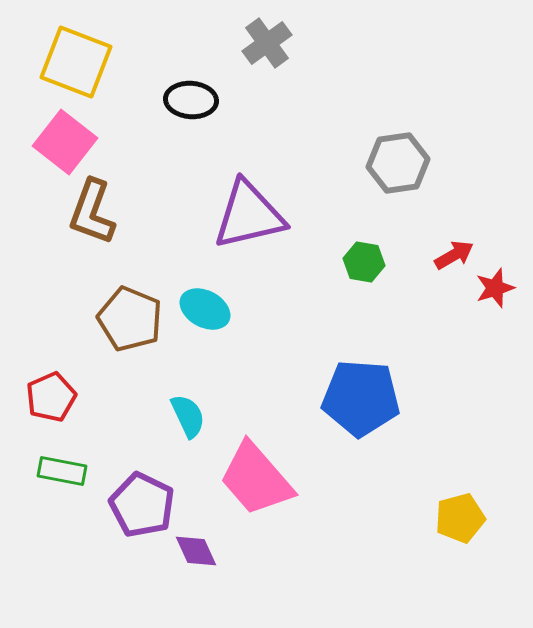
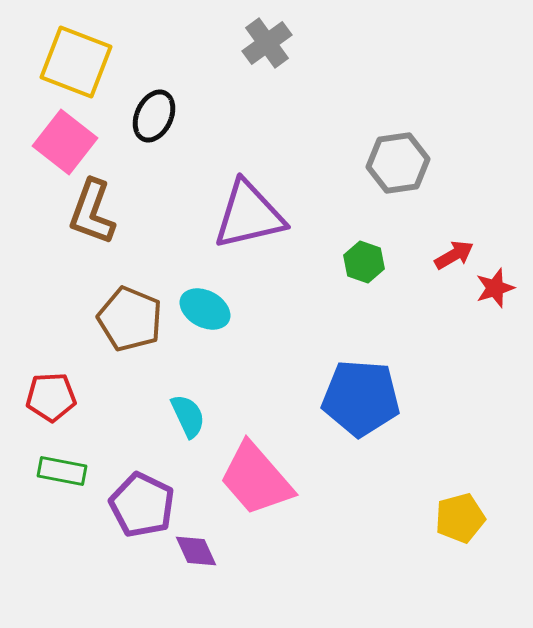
black ellipse: moved 37 px left, 16 px down; rotated 69 degrees counterclockwise
green hexagon: rotated 9 degrees clockwise
red pentagon: rotated 21 degrees clockwise
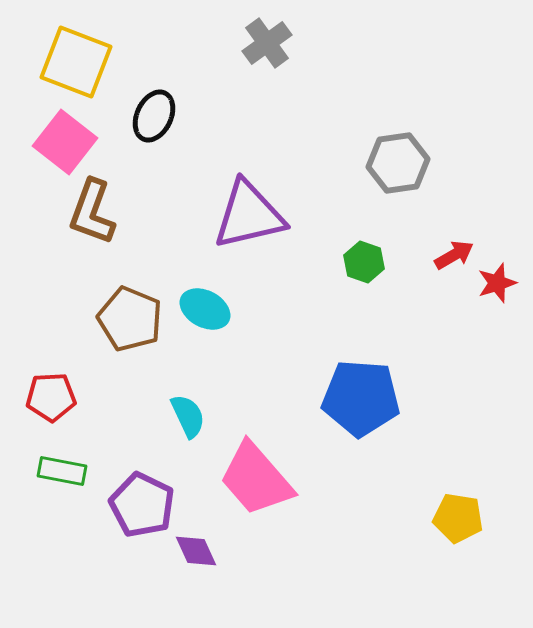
red star: moved 2 px right, 5 px up
yellow pentagon: moved 2 px left; rotated 24 degrees clockwise
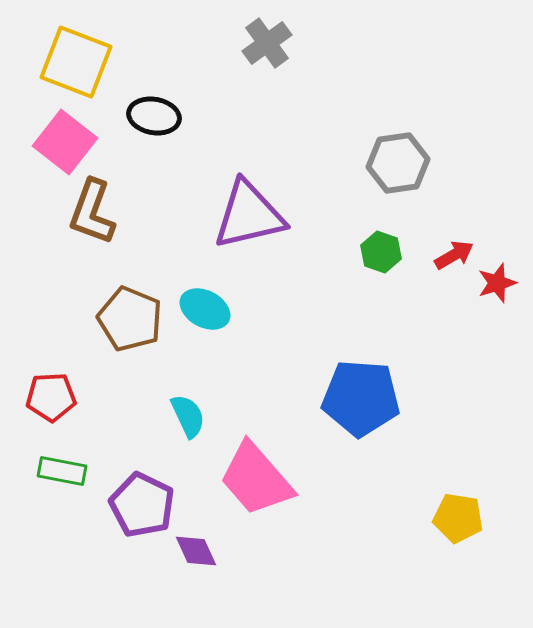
black ellipse: rotated 75 degrees clockwise
green hexagon: moved 17 px right, 10 px up
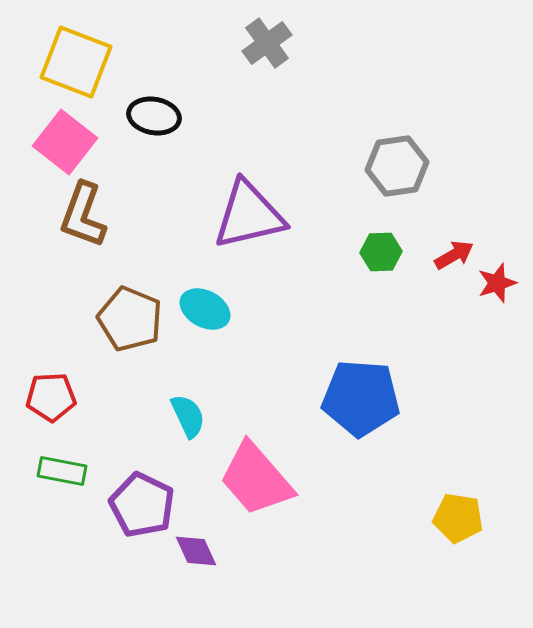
gray hexagon: moved 1 px left, 3 px down
brown L-shape: moved 9 px left, 3 px down
green hexagon: rotated 21 degrees counterclockwise
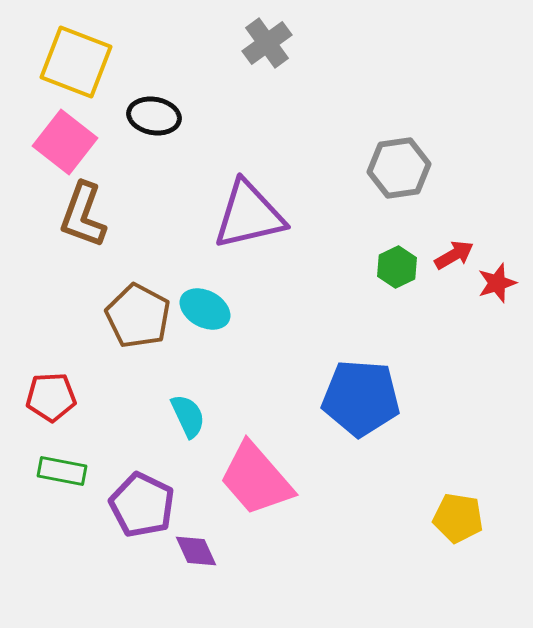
gray hexagon: moved 2 px right, 2 px down
green hexagon: moved 16 px right, 15 px down; rotated 24 degrees counterclockwise
brown pentagon: moved 8 px right, 3 px up; rotated 6 degrees clockwise
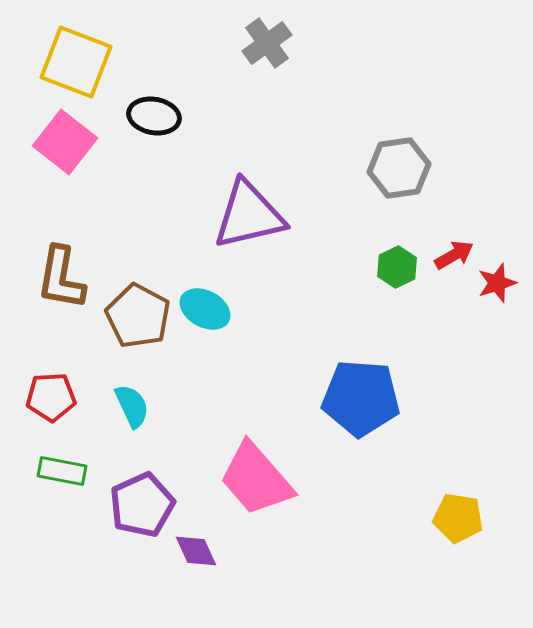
brown L-shape: moved 22 px left, 63 px down; rotated 10 degrees counterclockwise
cyan semicircle: moved 56 px left, 10 px up
purple pentagon: rotated 22 degrees clockwise
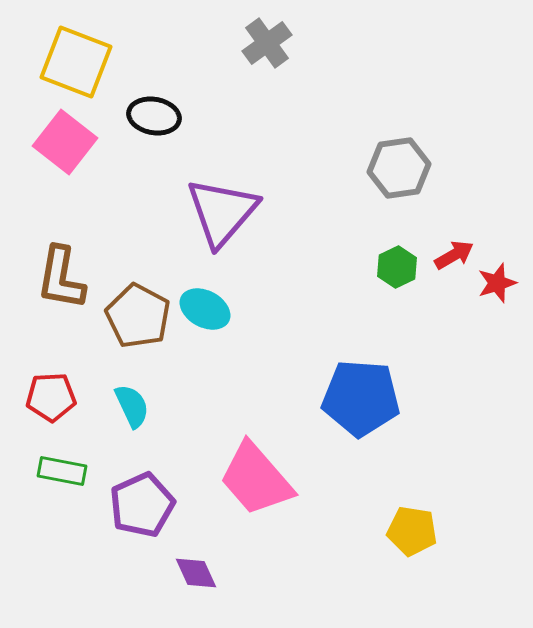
purple triangle: moved 27 px left, 3 px up; rotated 36 degrees counterclockwise
yellow pentagon: moved 46 px left, 13 px down
purple diamond: moved 22 px down
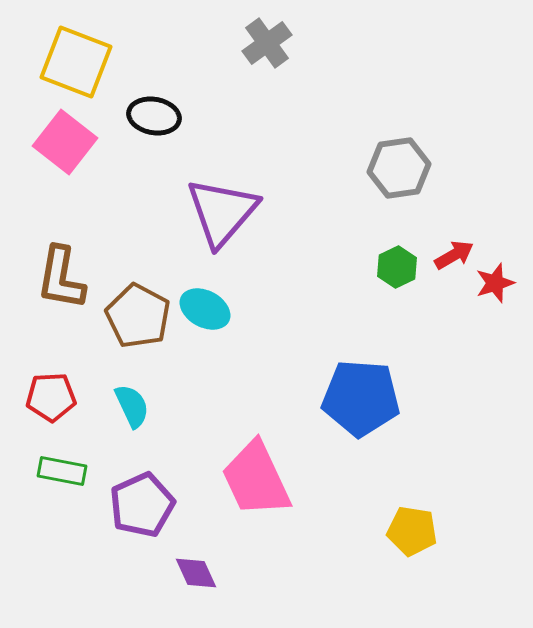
red star: moved 2 px left
pink trapezoid: rotated 16 degrees clockwise
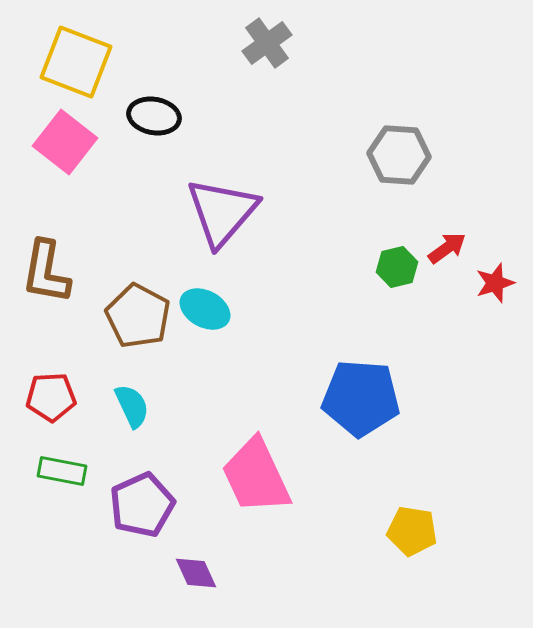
gray hexagon: moved 13 px up; rotated 12 degrees clockwise
red arrow: moved 7 px left, 7 px up; rotated 6 degrees counterclockwise
green hexagon: rotated 12 degrees clockwise
brown L-shape: moved 15 px left, 6 px up
pink trapezoid: moved 3 px up
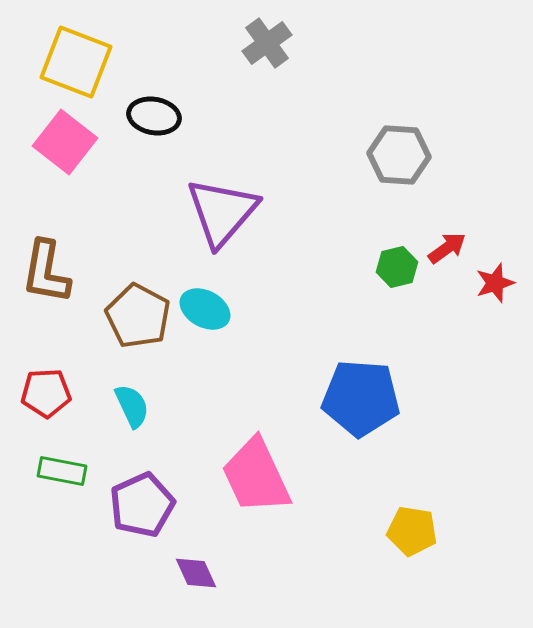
red pentagon: moved 5 px left, 4 px up
